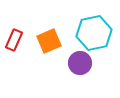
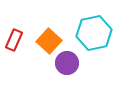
orange square: rotated 25 degrees counterclockwise
purple circle: moved 13 px left
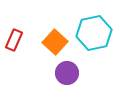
orange square: moved 6 px right, 1 px down
purple circle: moved 10 px down
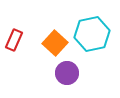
cyan hexagon: moved 2 px left, 1 px down
orange square: moved 1 px down
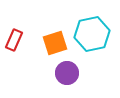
orange square: rotated 30 degrees clockwise
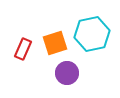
red rectangle: moved 9 px right, 9 px down
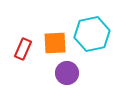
orange square: rotated 15 degrees clockwise
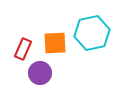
cyan hexagon: moved 1 px up
purple circle: moved 27 px left
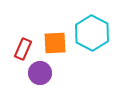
cyan hexagon: rotated 20 degrees counterclockwise
